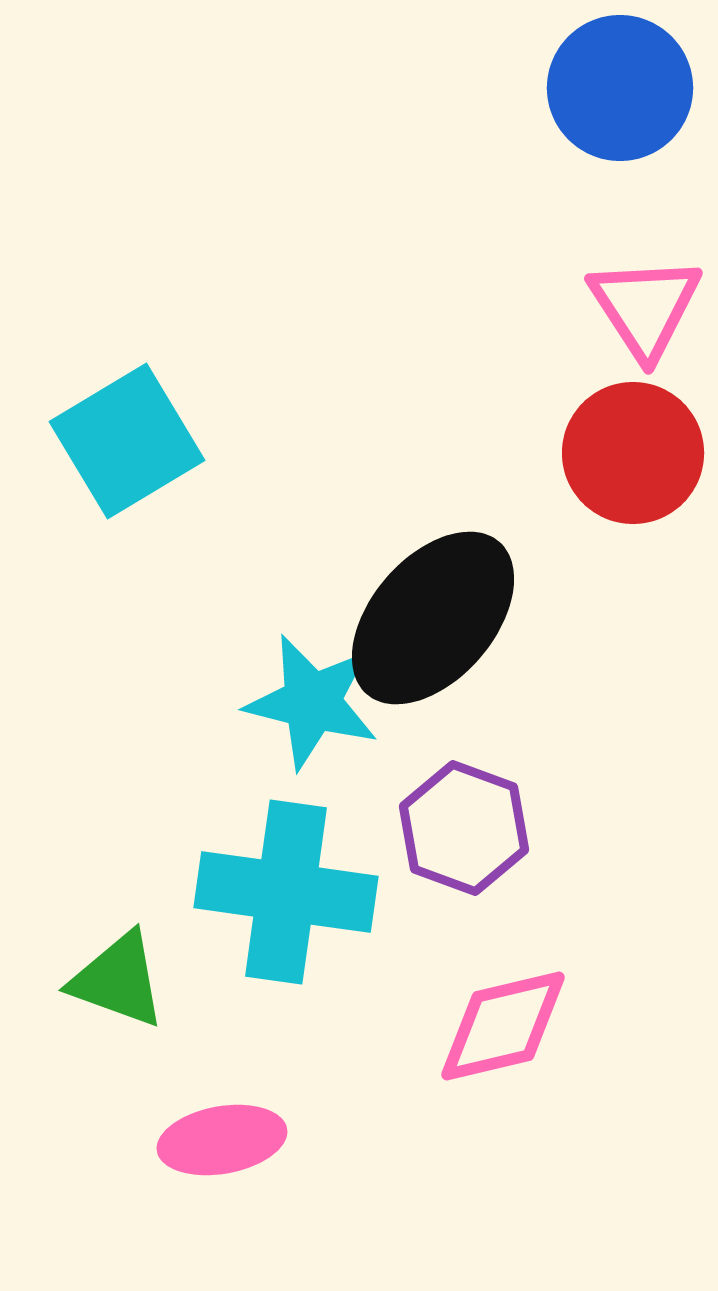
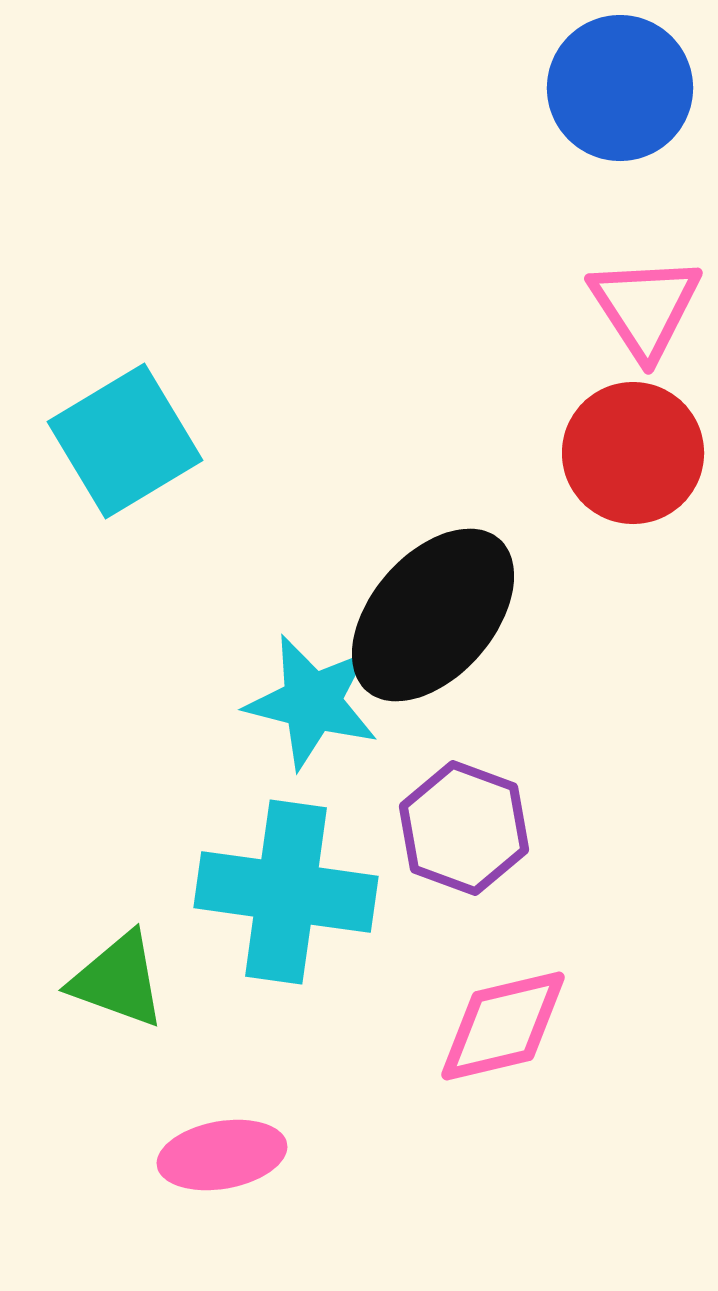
cyan square: moved 2 px left
black ellipse: moved 3 px up
pink ellipse: moved 15 px down
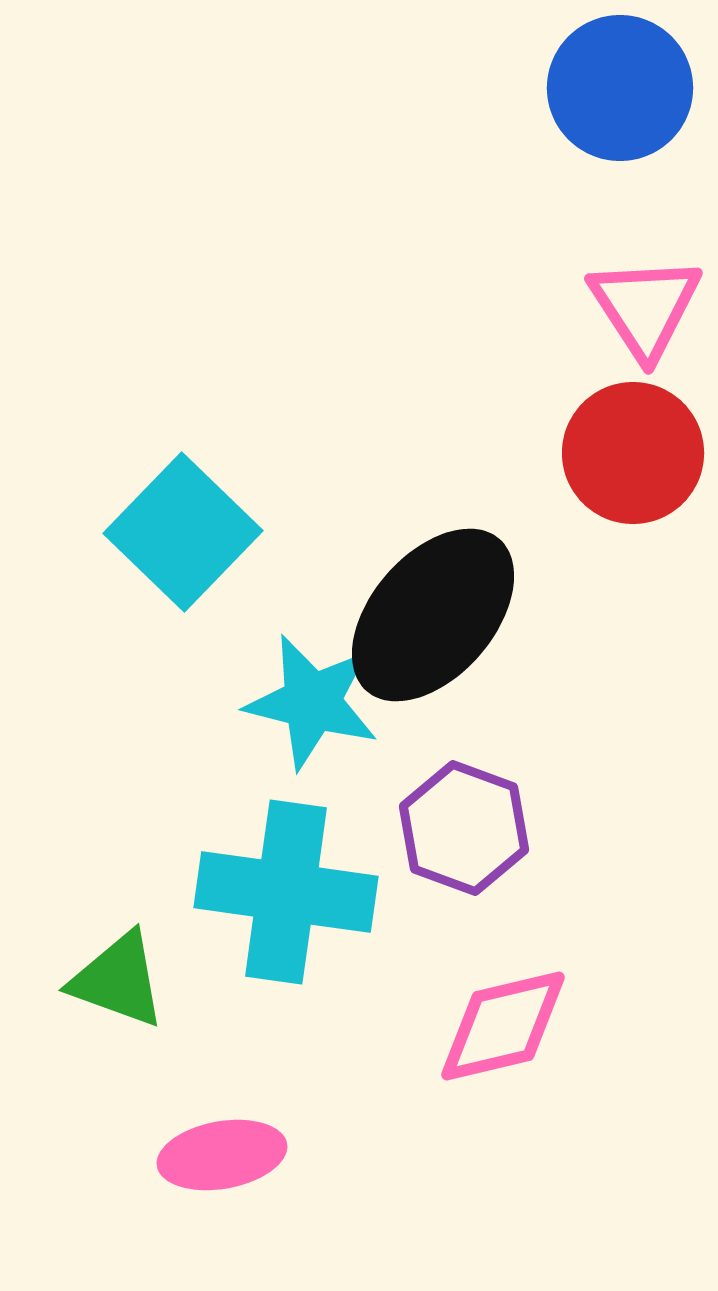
cyan square: moved 58 px right, 91 px down; rotated 15 degrees counterclockwise
